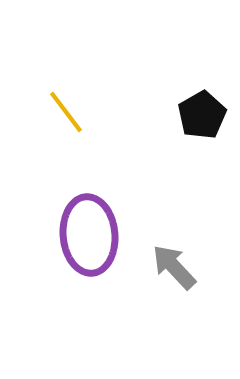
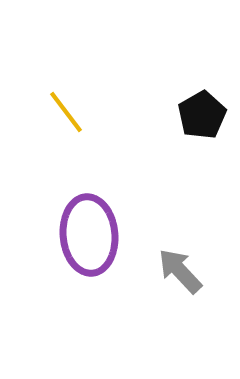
gray arrow: moved 6 px right, 4 px down
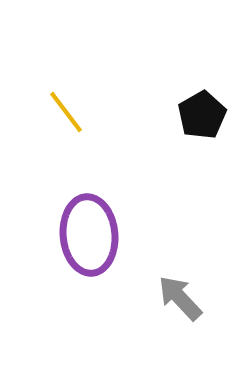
gray arrow: moved 27 px down
